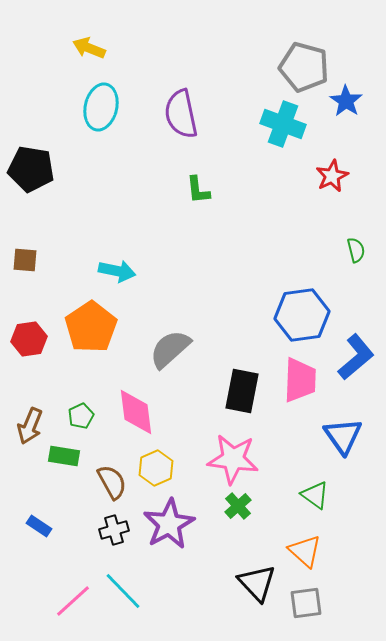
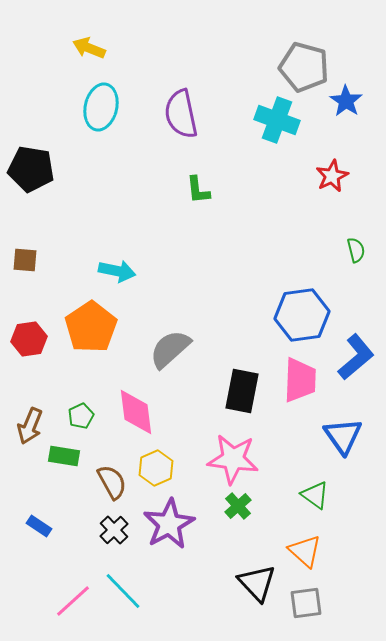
cyan cross: moved 6 px left, 4 px up
black cross: rotated 28 degrees counterclockwise
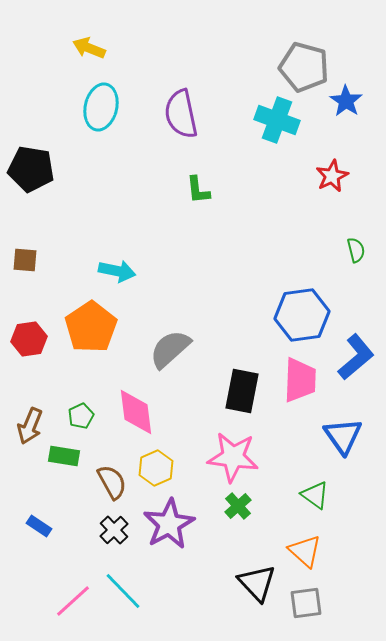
pink star: moved 2 px up
